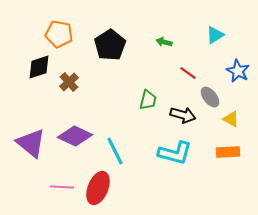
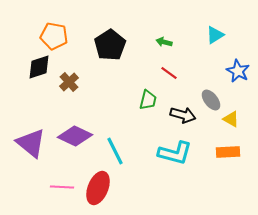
orange pentagon: moved 5 px left, 2 px down
red line: moved 19 px left
gray ellipse: moved 1 px right, 3 px down
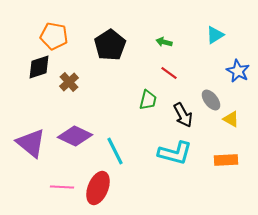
black arrow: rotated 45 degrees clockwise
orange rectangle: moved 2 px left, 8 px down
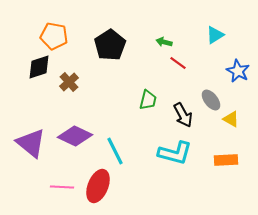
red line: moved 9 px right, 10 px up
red ellipse: moved 2 px up
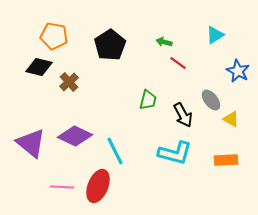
black diamond: rotated 32 degrees clockwise
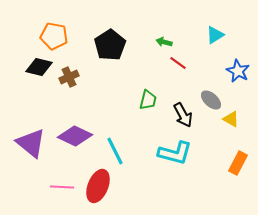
brown cross: moved 5 px up; rotated 18 degrees clockwise
gray ellipse: rotated 10 degrees counterclockwise
orange rectangle: moved 12 px right, 3 px down; rotated 60 degrees counterclockwise
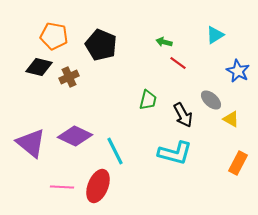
black pentagon: moved 9 px left; rotated 16 degrees counterclockwise
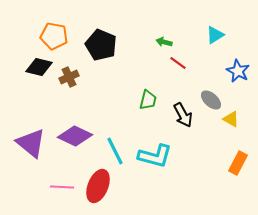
cyan L-shape: moved 20 px left, 3 px down
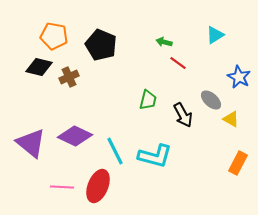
blue star: moved 1 px right, 6 px down
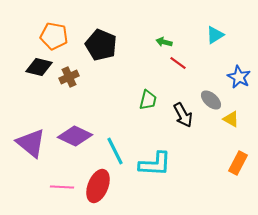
cyan L-shape: moved 8 px down; rotated 12 degrees counterclockwise
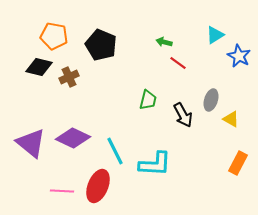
blue star: moved 21 px up
gray ellipse: rotated 65 degrees clockwise
purple diamond: moved 2 px left, 2 px down
pink line: moved 4 px down
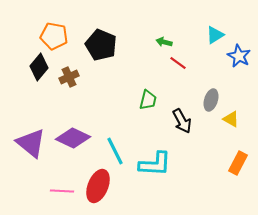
black diamond: rotated 64 degrees counterclockwise
black arrow: moved 1 px left, 6 px down
